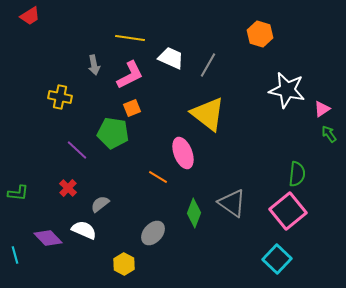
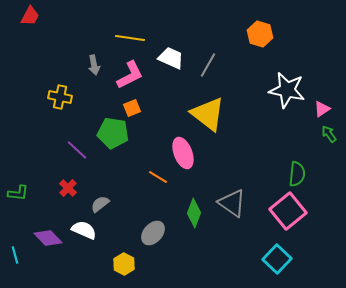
red trapezoid: rotated 30 degrees counterclockwise
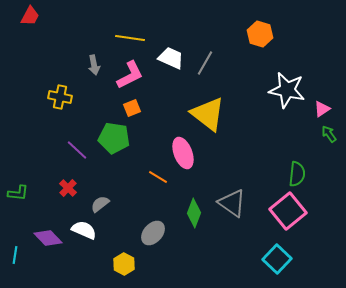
gray line: moved 3 px left, 2 px up
green pentagon: moved 1 px right, 5 px down
cyan line: rotated 24 degrees clockwise
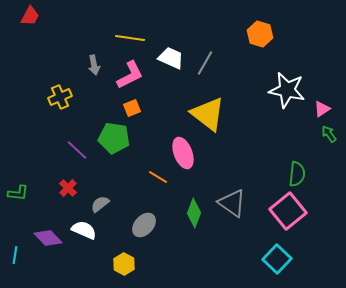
yellow cross: rotated 35 degrees counterclockwise
gray ellipse: moved 9 px left, 8 px up
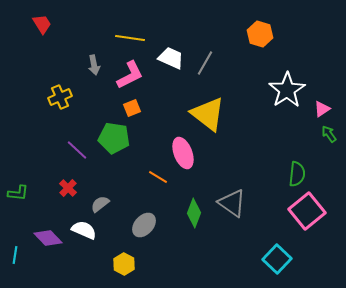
red trapezoid: moved 12 px right, 8 px down; rotated 60 degrees counterclockwise
white star: rotated 27 degrees clockwise
pink square: moved 19 px right
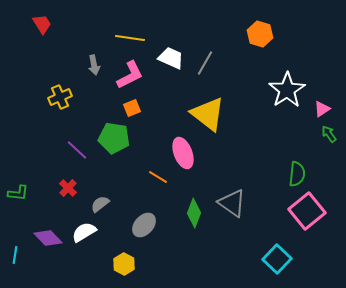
white semicircle: moved 2 px down; rotated 55 degrees counterclockwise
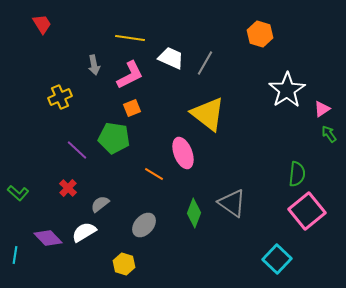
orange line: moved 4 px left, 3 px up
green L-shape: rotated 35 degrees clockwise
yellow hexagon: rotated 10 degrees counterclockwise
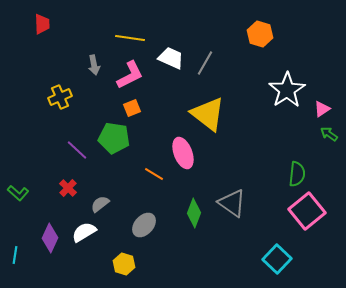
red trapezoid: rotated 30 degrees clockwise
green arrow: rotated 18 degrees counterclockwise
purple diamond: moved 2 px right; rotated 68 degrees clockwise
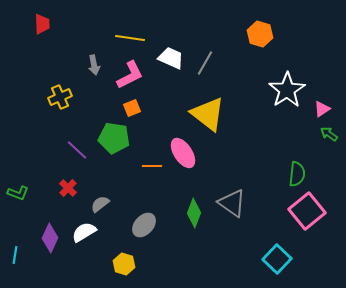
pink ellipse: rotated 12 degrees counterclockwise
orange line: moved 2 px left, 8 px up; rotated 30 degrees counterclockwise
green L-shape: rotated 20 degrees counterclockwise
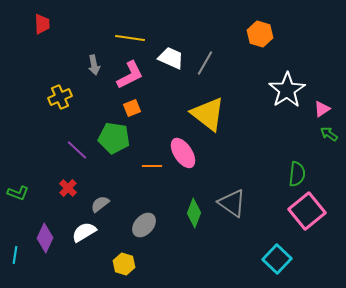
purple diamond: moved 5 px left
